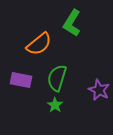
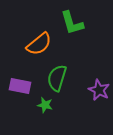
green L-shape: rotated 48 degrees counterclockwise
purple rectangle: moved 1 px left, 6 px down
green star: moved 10 px left; rotated 21 degrees counterclockwise
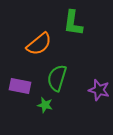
green L-shape: moved 1 px right; rotated 24 degrees clockwise
purple star: rotated 10 degrees counterclockwise
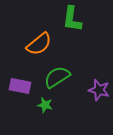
green L-shape: moved 1 px left, 4 px up
green semicircle: moved 1 px up; rotated 40 degrees clockwise
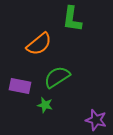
purple star: moved 3 px left, 30 px down
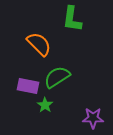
orange semicircle: rotated 96 degrees counterclockwise
purple rectangle: moved 8 px right
green star: rotated 21 degrees clockwise
purple star: moved 3 px left, 2 px up; rotated 15 degrees counterclockwise
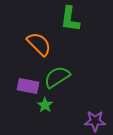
green L-shape: moved 2 px left
purple star: moved 2 px right, 3 px down
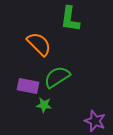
green star: moved 1 px left; rotated 28 degrees counterclockwise
purple star: rotated 20 degrees clockwise
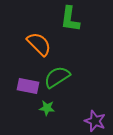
green star: moved 3 px right, 3 px down
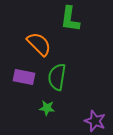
green semicircle: rotated 48 degrees counterclockwise
purple rectangle: moved 4 px left, 9 px up
